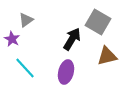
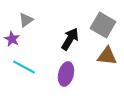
gray square: moved 5 px right, 3 px down
black arrow: moved 2 px left
brown triangle: rotated 20 degrees clockwise
cyan line: moved 1 px left, 1 px up; rotated 20 degrees counterclockwise
purple ellipse: moved 2 px down
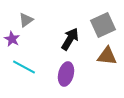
gray square: rotated 35 degrees clockwise
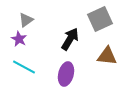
gray square: moved 3 px left, 6 px up
purple star: moved 7 px right
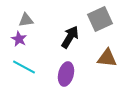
gray triangle: rotated 28 degrees clockwise
black arrow: moved 2 px up
brown triangle: moved 2 px down
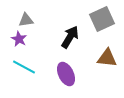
gray square: moved 2 px right
purple ellipse: rotated 40 degrees counterclockwise
